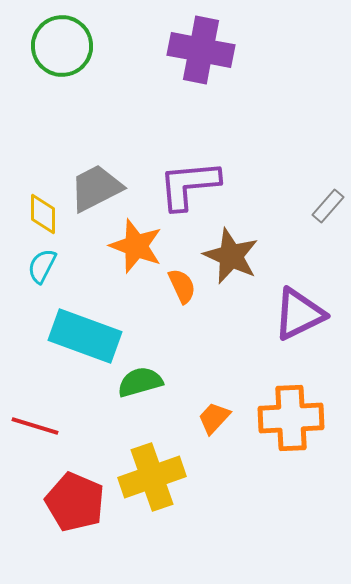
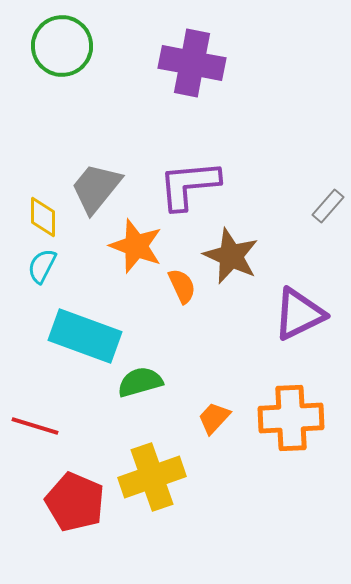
purple cross: moved 9 px left, 13 px down
gray trapezoid: rotated 24 degrees counterclockwise
yellow diamond: moved 3 px down
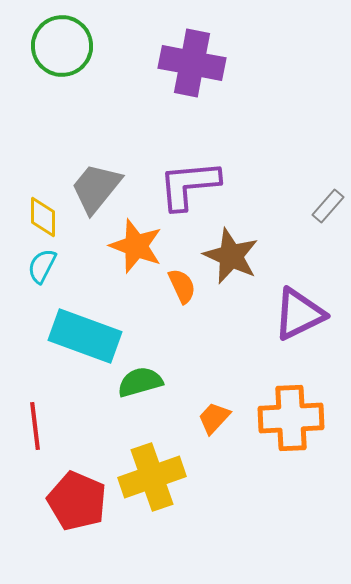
red line: rotated 66 degrees clockwise
red pentagon: moved 2 px right, 1 px up
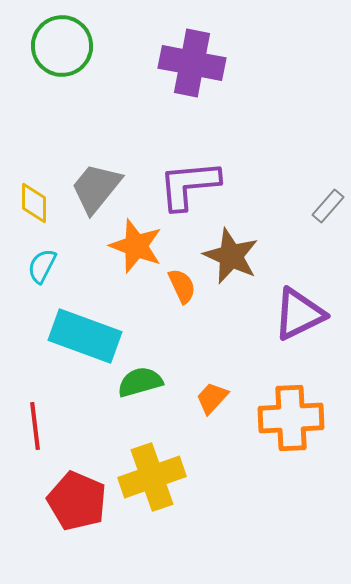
yellow diamond: moved 9 px left, 14 px up
orange trapezoid: moved 2 px left, 20 px up
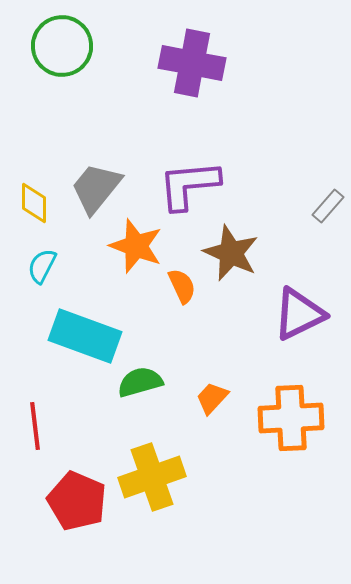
brown star: moved 3 px up
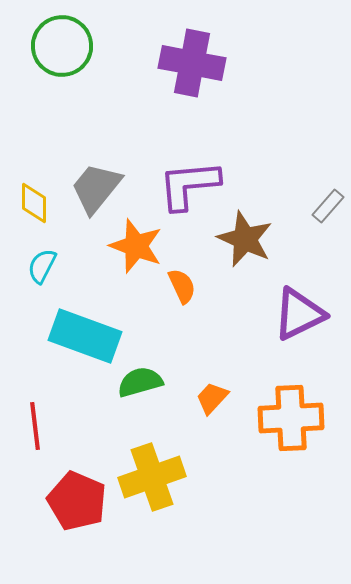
brown star: moved 14 px right, 14 px up
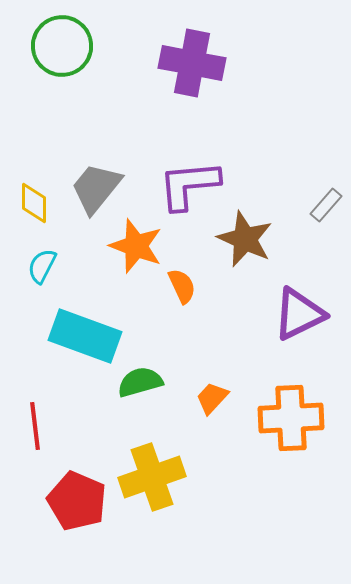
gray rectangle: moved 2 px left, 1 px up
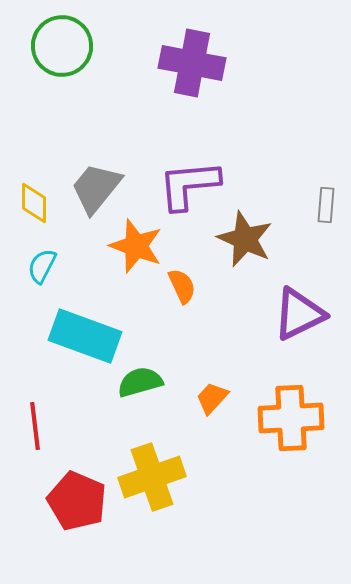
gray rectangle: rotated 36 degrees counterclockwise
